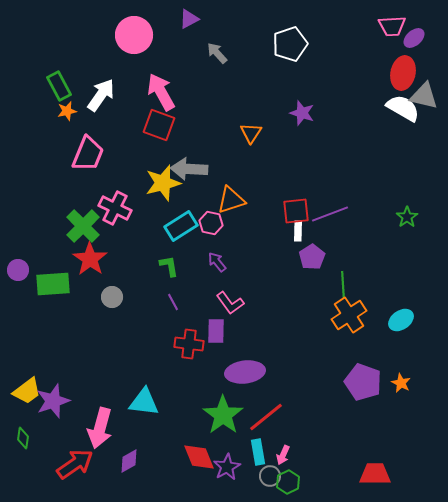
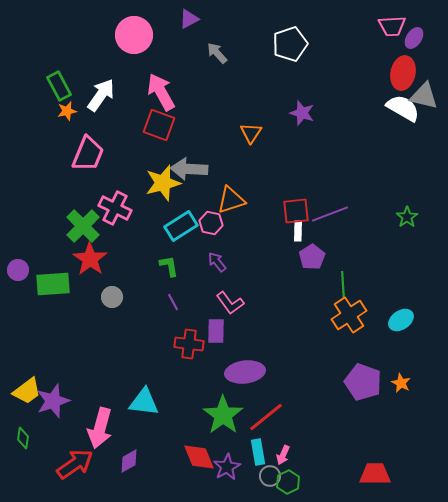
purple ellipse at (414, 38): rotated 15 degrees counterclockwise
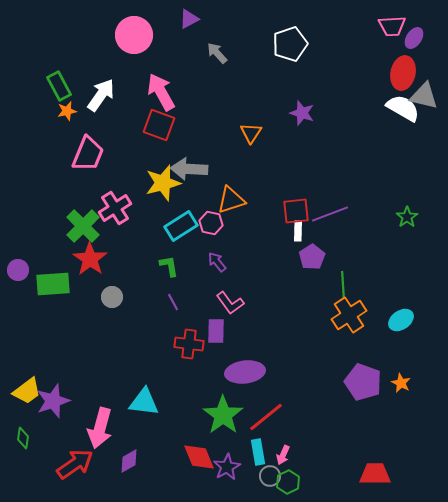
pink cross at (115, 208): rotated 32 degrees clockwise
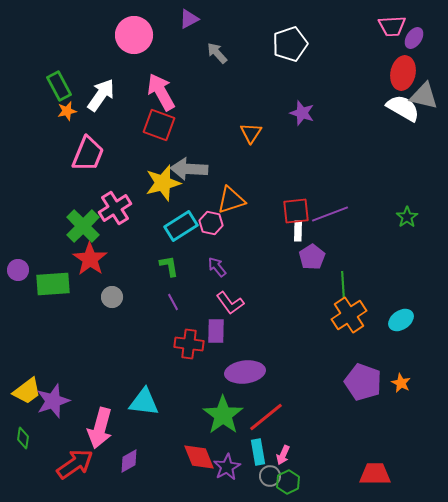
purple arrow at (217, 262): moved 5 px down
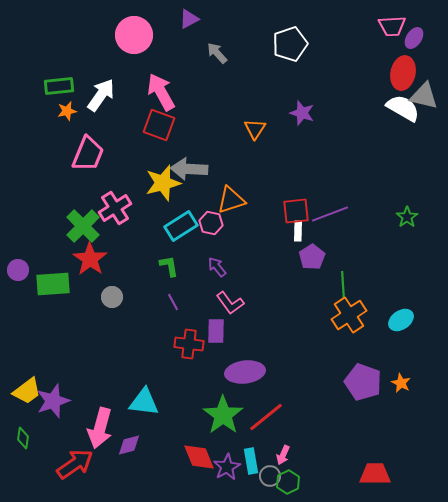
green rectangle at (59, 86): rotated 68 degrees counterclockwise
orange triangle at (251, 133): moved 4 px right, 4 px up
cyan rectangle at (258, 452): moved 7 px left, 9 px down
purple diamond at (129, 461): moved 16 px up; rotated 15 degrees clockwise
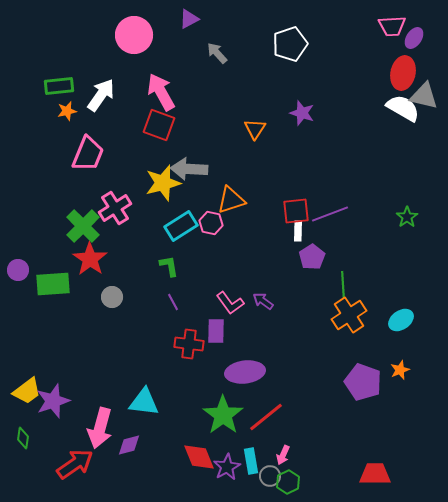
purple arrow at (217, 267): moved 46 px right, 34 px down; rotated 15 degrees counterclockwise
orange star at (401, 383): moved 1 px left, 13 px up; rotated 24 degrees clockwise
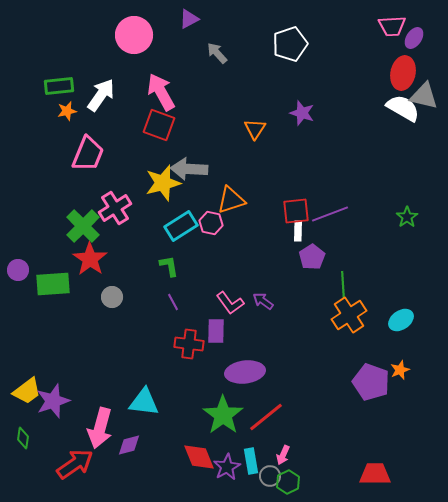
purple pentagon at (363, 382): moved 8 px right
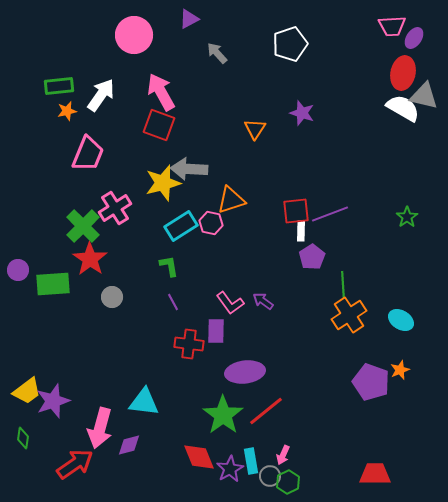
white rectangle at (298, 231): moved 3 px right
cyan ellipse at (401, 320): rotated 65 degrees clockwise
red line at (266, 417): moved 6 px up
purple star at (227, 467): moved 3 px right, 2 px down
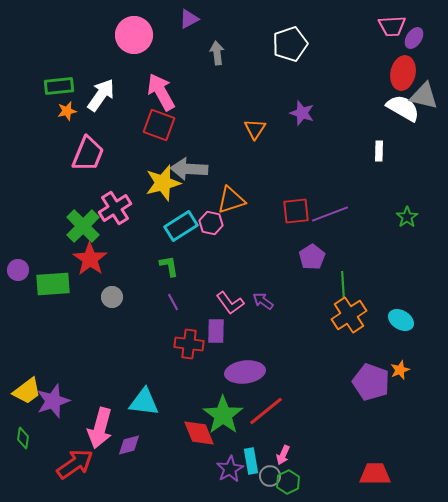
gray arrow at (217, 53): rotated 35 degrees clockwise
white rectangle at (301, 231): moved 78 px right, 80 px up
red diamond at (199, 457): moved 24 px up
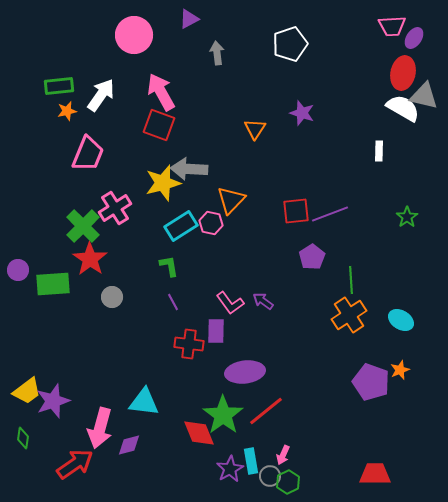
orange triangle at (231, 200): rotated 28 degrees counterclockwise
green line at (343, 285): moved 8 px right, 5 px up
